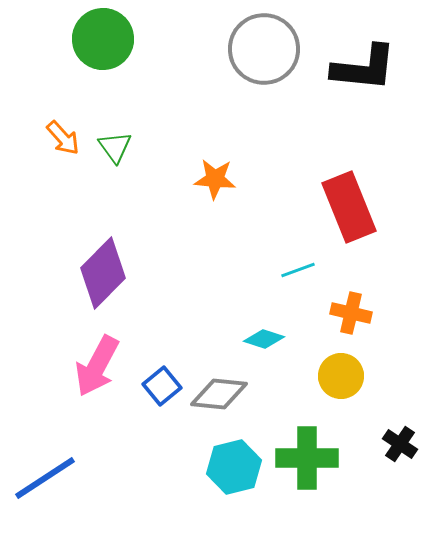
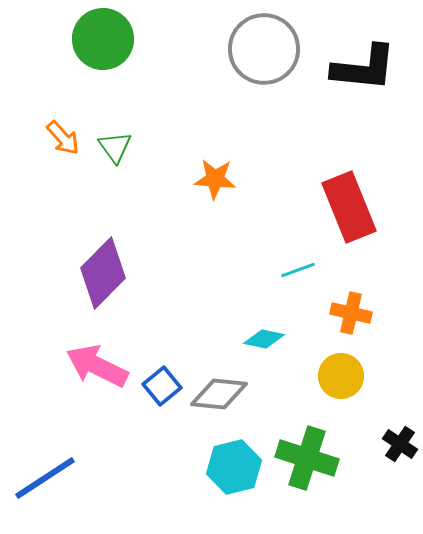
cyan diamond: rotated 6 degrees counterclockwise
pink arrow: rotated 88 degrees clockwise
green cross: rotated 18 degrees clockwise
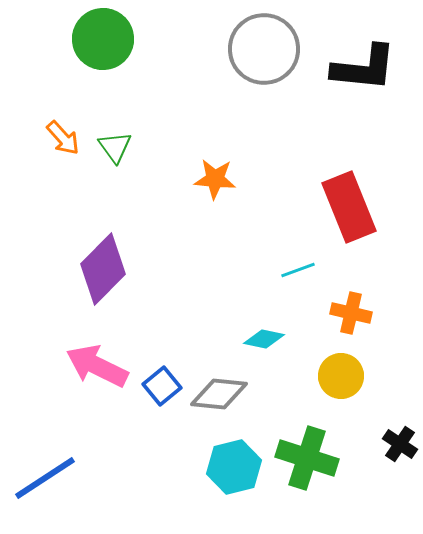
purple diamond: moved 4 px up
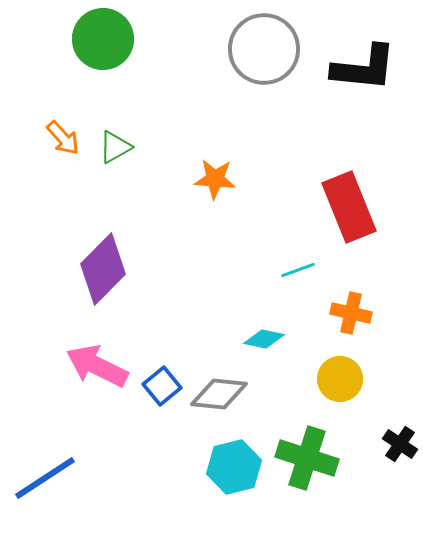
green triangle: rotated 36 degrees clockwise
yellow circle: moved 1 px left, 3 px down
